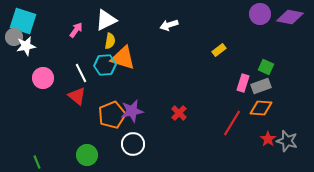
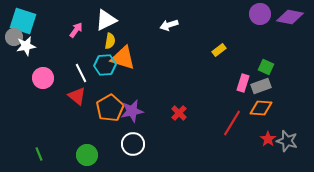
orange pentagon: moved 2 px left, 7 px up; rotated 8 degrees counterclockwise
green line: moved 2 px right, 8 px up
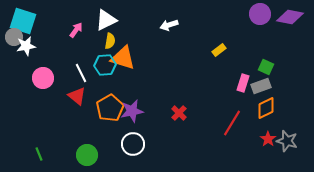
orange diamond: moved 5 px right; rotated 30 degrees counterclockwise
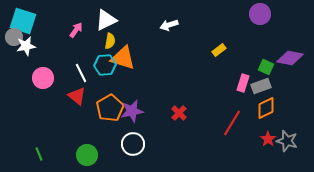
purple diamond: moved 41 px down
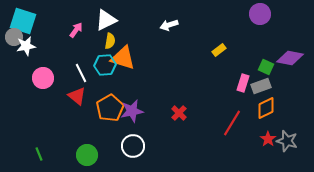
white circle: moved 2 px down
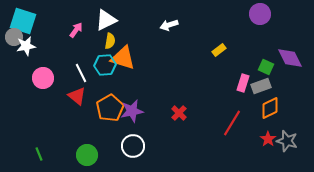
purple diamond: rotated 52 degrees clockwise
orange diamond: moved 4 px right
